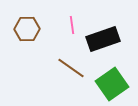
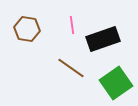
brown hexagon: rotated 10 degrees clockwise
green square: moved 4 px right, 1 px up
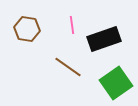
black rectangle: moved 1 px right
brown line: moved 3 px left, 1 px up
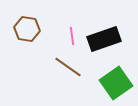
pink line: moved 11 px down
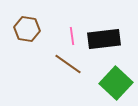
black rectangle: rotated 12 degrees clockwise
brown line: moved 3 px up
green square: rotated 12 degrees counterclockwise
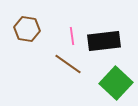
black rectangle: moved 2 px down
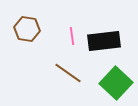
brown line: moved 9 px down
